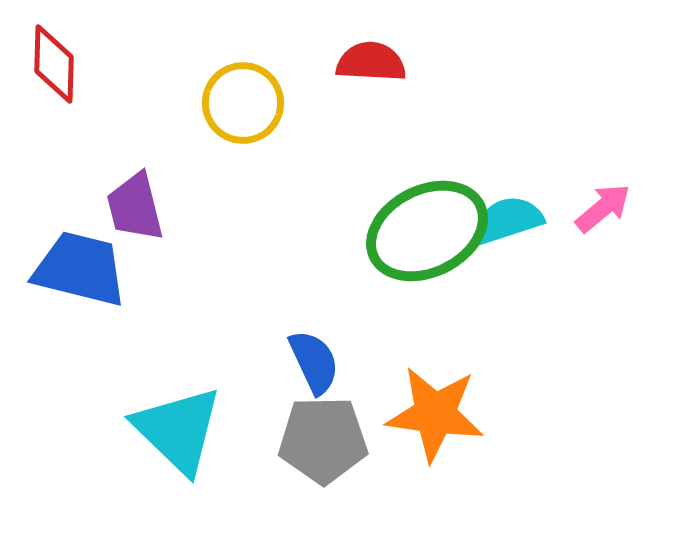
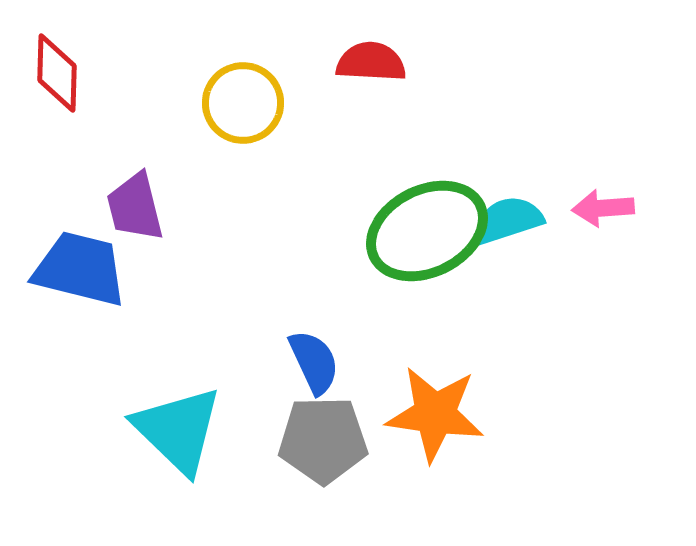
red diamond: moved 3 px right, 9 px down
pink arrow: rotated 144 degrees counterclockwise
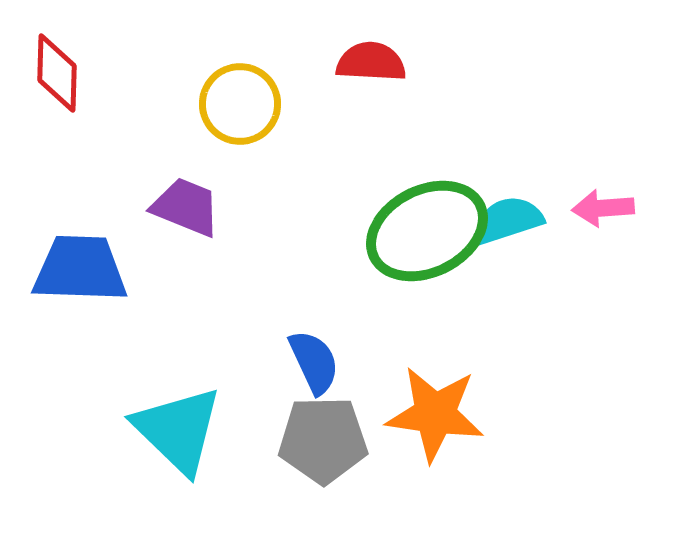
yellow circle: moved 3 px left, 1 px down
purple trapezoid: moved 51 px right; rotated 126 degrees clockwise
blue trapezoid: rotated 12 degrees counterclockwise
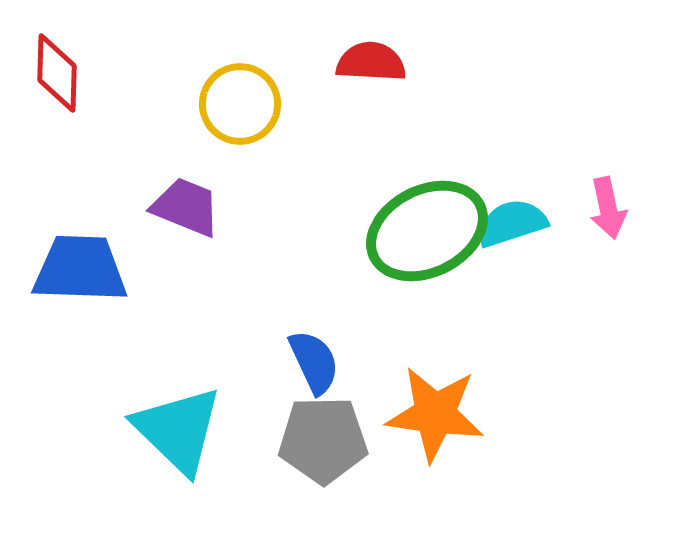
pink arrow: moved 5 px right; rotated 98 degrees counterclockwise
cyan semicircle: moved 4 px right, 3 px down
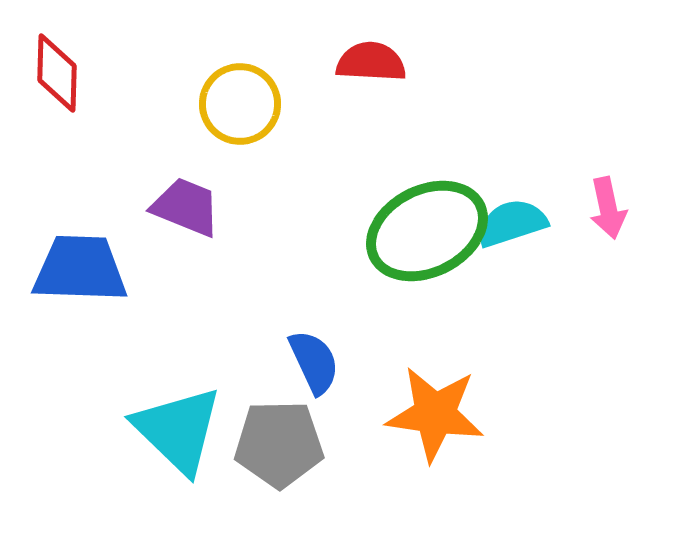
gray pentagon: moved 44 px left, 4 px down
